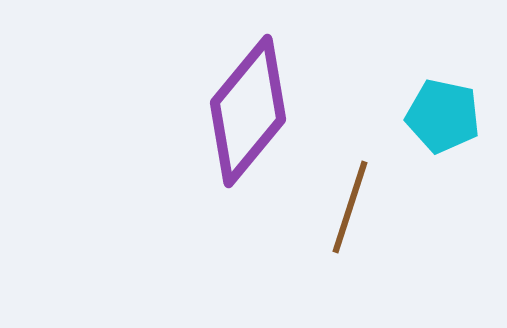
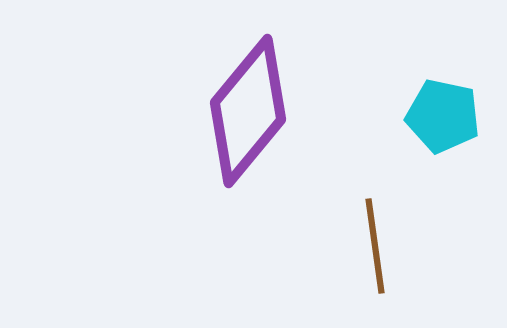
brown line: moved 25 px right, 39 px down; rotated 26 degrees counterclockwise
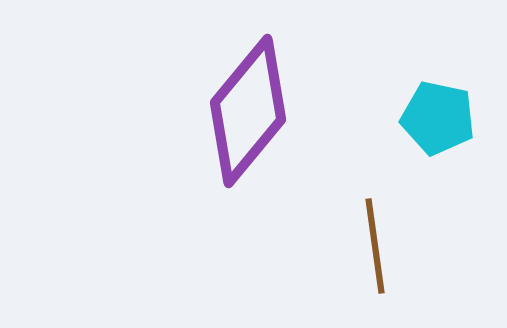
cyan pentagon: moved 5 px left, 2 px down
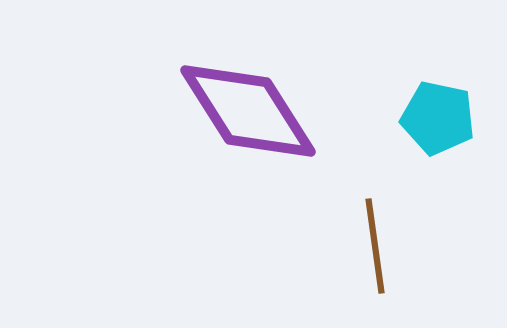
purple diamond: rotated 72 degrees counterclockwise
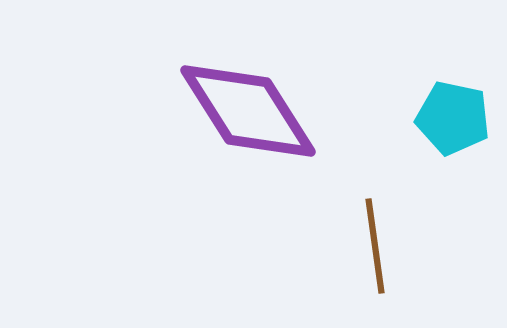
cyan pentagon: moved 15 px right
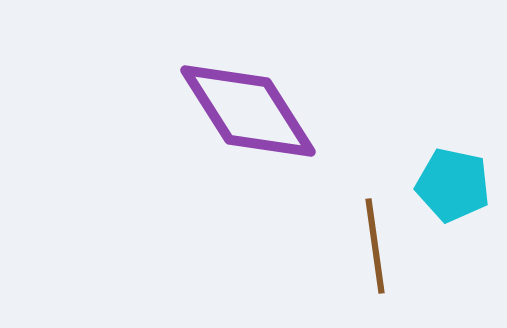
cyan pentagon: moved 67 px down
